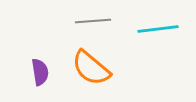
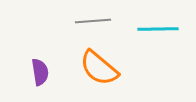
cyan line: rotated 6 degrees clockwise
orange semicircle: moved 8 px right
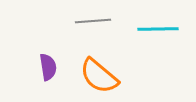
orange semicircle: moved 8 px down
purple semicircle: moved 8 px right, 5 px up
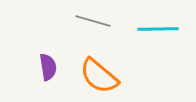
gray line: rotated 20 degrees clockwise
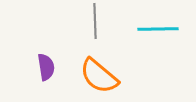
gray line: moved 2 px right; rotated 72 degrees clockwise
purple semicircle: moved 2 px left
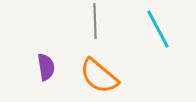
cyan line: rotated 63 degrees clockwise
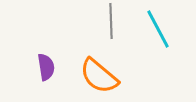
gray line: moved 16 px right
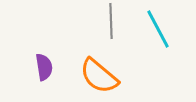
purple semicircle: moved 2 px left
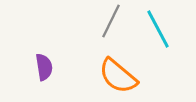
gray line: rotated 28 degrees clockwise
orange semicircle: moved 19 px right
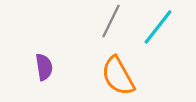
cyan line: moved 2 px up; rotated 66 degrees clockwise
orange semicircle: rotated 21 degrees clockwise
